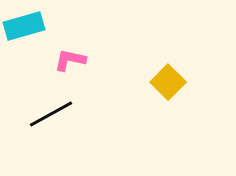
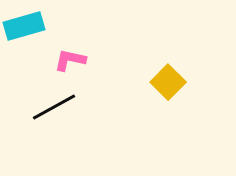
black line: moved 3 px right, 7 px up
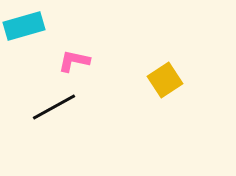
pink L-shape: moved 4 px right, 1 px down
yellow square: moved 3 px left, 2 px up; rotated 12 degrees clockwise
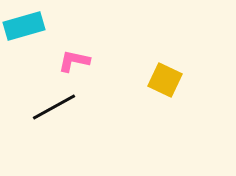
yellow square: rotated 32 degrees counterclockwise
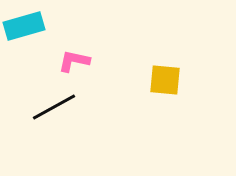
yellow square: rotated 20 degrees counterclockwise
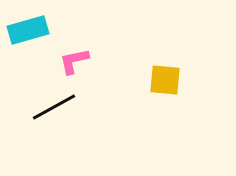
cyan rectangle: moved 4 px right, 4 px down
pink L-shape: rotated 24 degrees counterclockwise
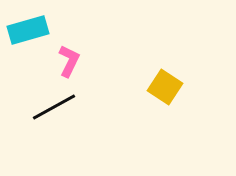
pink L-shape: moved 5 px left; rotated 128 degrees clockwise
yellow square: moved 7 px down; rotated 28 degrees clockwise
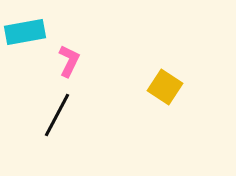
cyan rectangle: moved 3 px left, 2 px down; rotated 6 degrees clockwise
black line: moved 3 px right, 8 px down; rotated 33 degrees counterclockwise
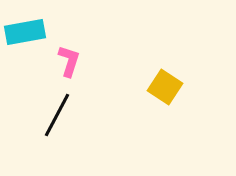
pink L-shape: rotated 8 degrees counterclockwise
